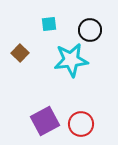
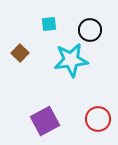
red circle: moved 17 px right, 5 px up
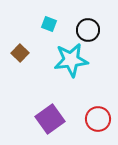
cyan square: rotated 28 degrees clockwise
black circle: moved 2 px left
purple square: moved 5 px right, 2 px up; rotated 8 degrees counterclockwise
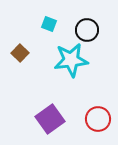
black circle: moved 1 px left
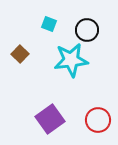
brown square: moved 1 px down
red circle: moved 1 px down
